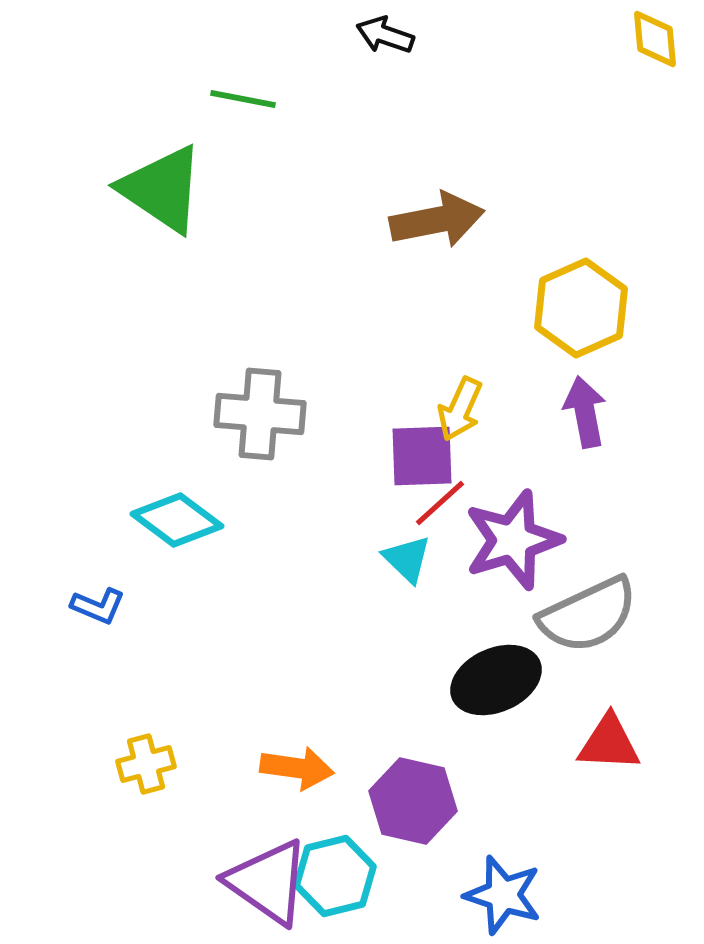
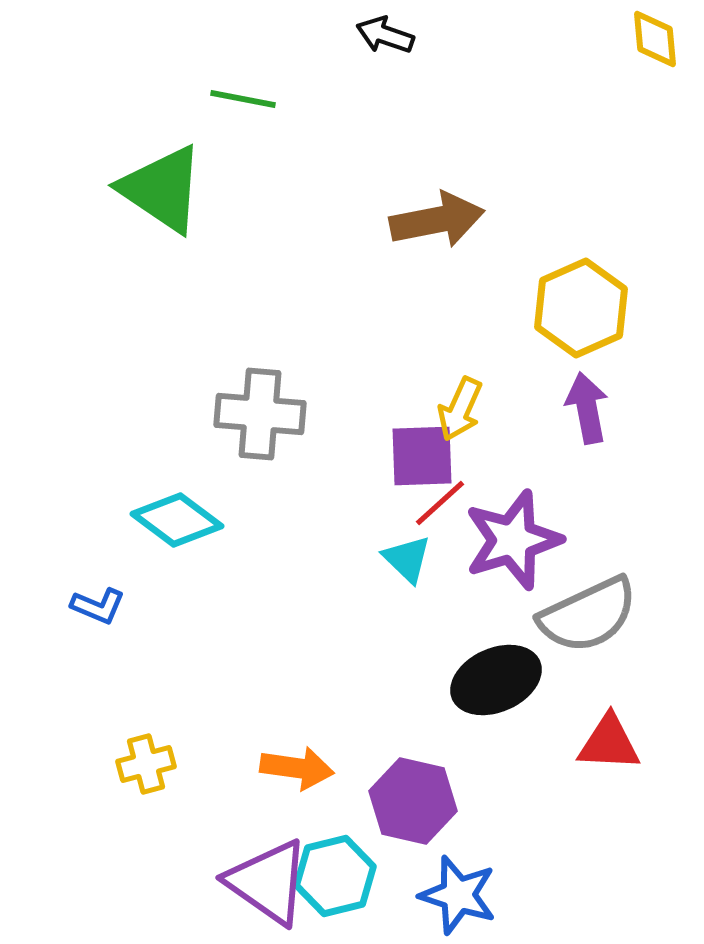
purple arrow: moved 2 px right, 4 px up
blue star: moved 45 px left
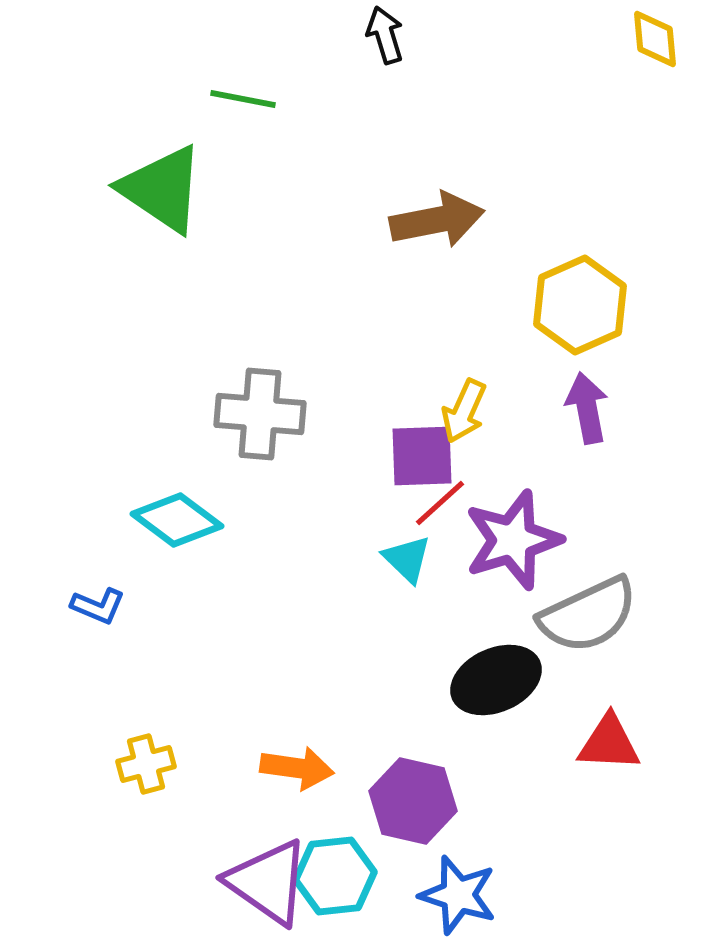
black arrow: rotated 54 degrees clockwise
yellow hexagon: moved 1 px left, 3 px up
yellow arrow: moved 4 px right, 2 px down
cyan hexagon: rotated 8 degrees clockwise
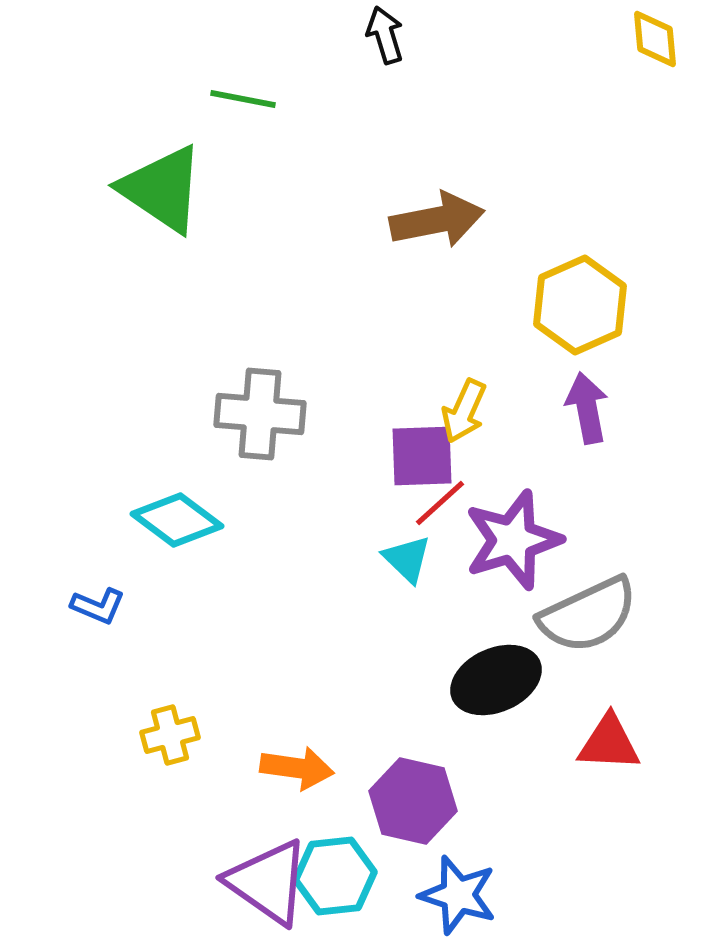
yellow cross: moved 24 px right, 29 px up
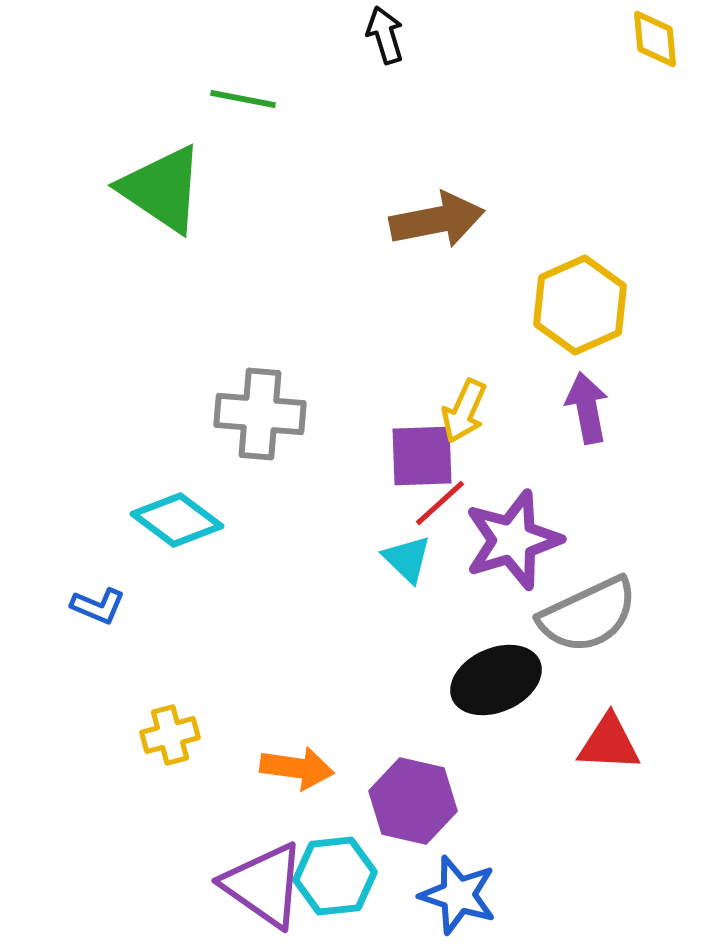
purple triangle: moved 4 px left, 3 px down
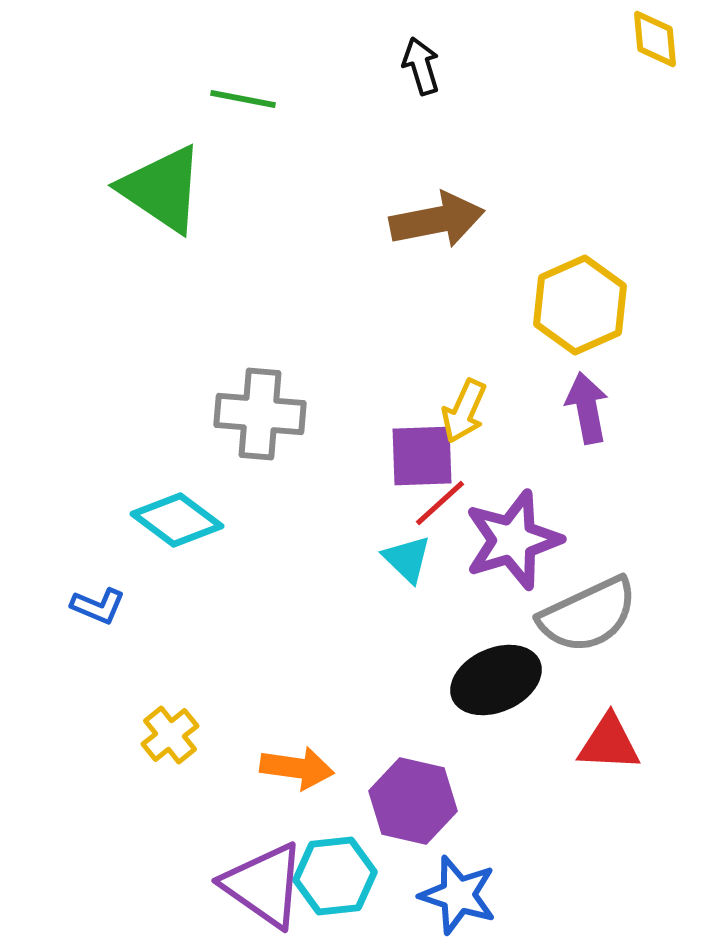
black arrow: moved 36 px right, 31 px down
yellow cross: rotated 24 degrees counterclockwise
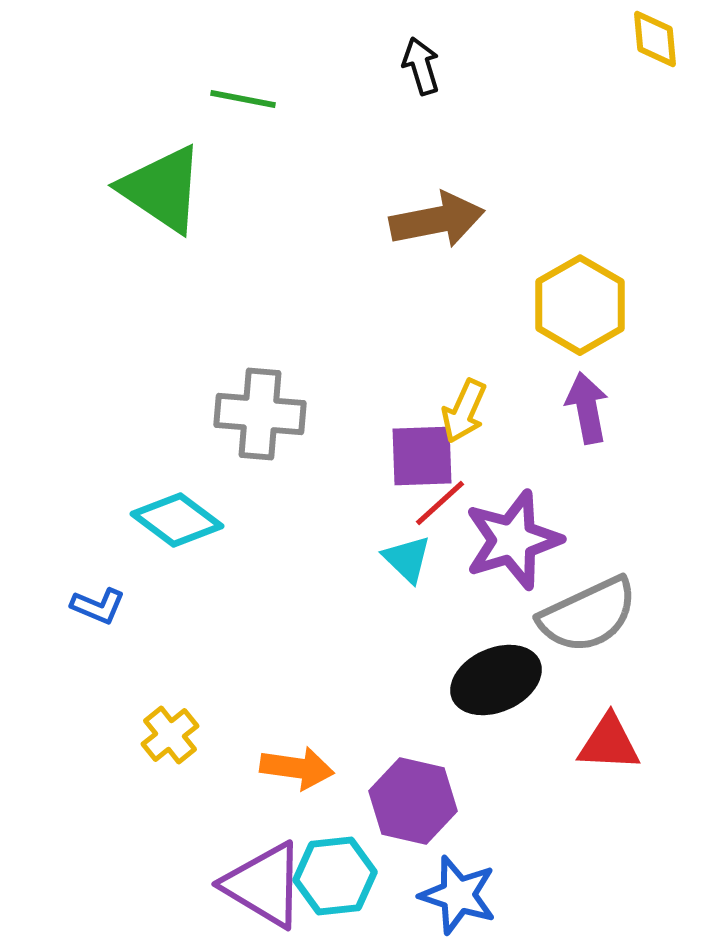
yellow hexagon: rotated 6 degrees counterclockwise
purple triangle: rotated 4 degrees counterclockwise
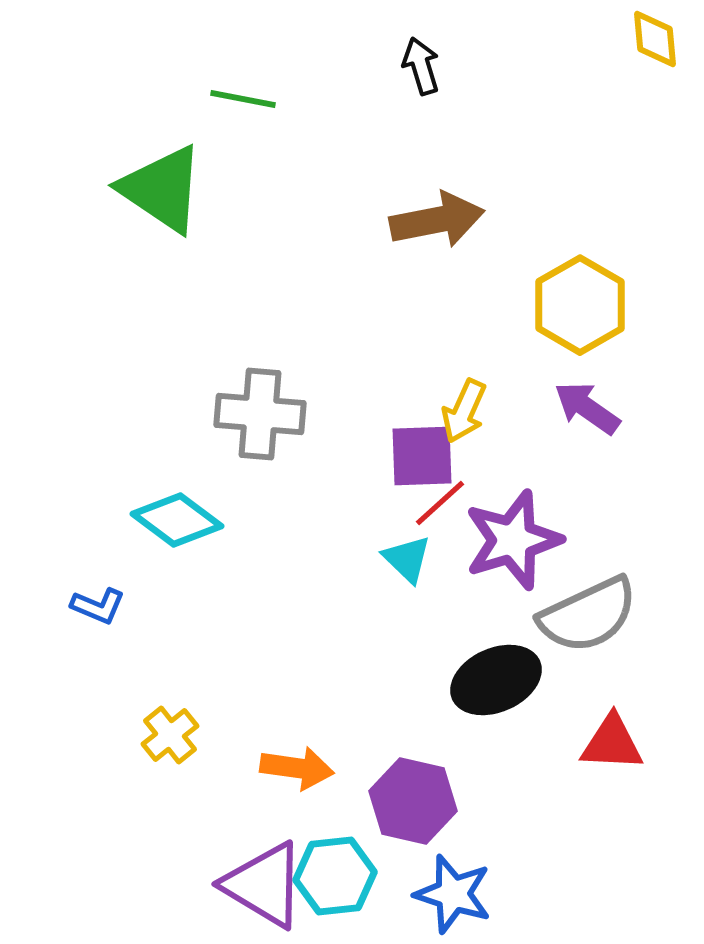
purple arrow: rotated 44 degrees counterclockwise
red triangle: moved 3 px right
blue star: moved 5 px left, 1 px up
